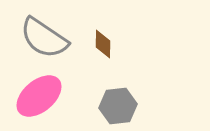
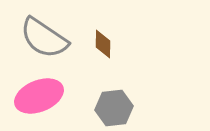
pink ellipse: rotated 18 degrees clockwise
gray hexagon: moved 4 px left, 2 px down
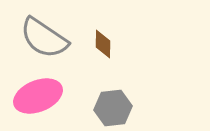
pink ellipse: moved 1 px left
gray hexagon: moved 1 px left
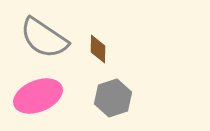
brown diamond: moved 5 px left, 5 px down
gray hexagon: moved 10 px up; rotated 12 degrees counterclockwise
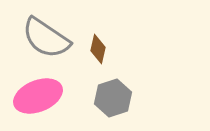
gray semicircle: moved 2 px right
brown diamond: rotated 12 degrees clockwise
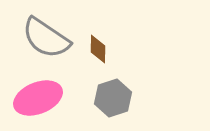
brown diamond: rotated 12 degrees counterclockwise
pink ellipse: moved 2 px down
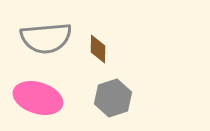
gray semicircle: rotated 39 degrees counterclockwise
pink ellipse: rotated 39 degrees clockwise
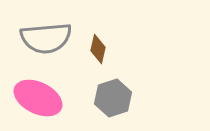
brown diamond: rotated 12 degrees clockwise
pink ellipse: rotated 9 degrees clockwise
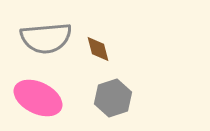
brown diamond: rotated 28 degrees counterclockwise
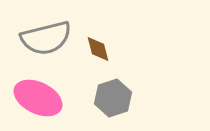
gray semicircle: rotated 9 degrees counterclockwise
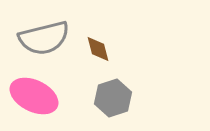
gray semicircle: moved 2 px left
pink ellipse: moved 4 px left, 2 px up
